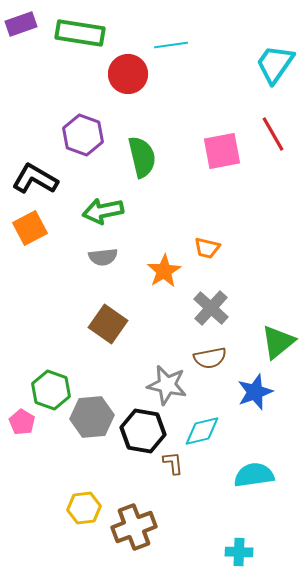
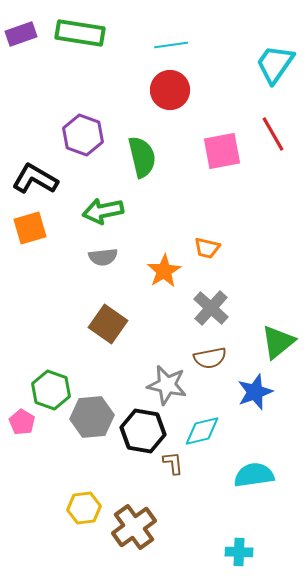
purple rectangle: moved 10 px down
red circle: moved 42 px right, 16 px down
orange square: rotated 12 degrees clockwise
brown cross: rotated 15 degrees counterclockwise
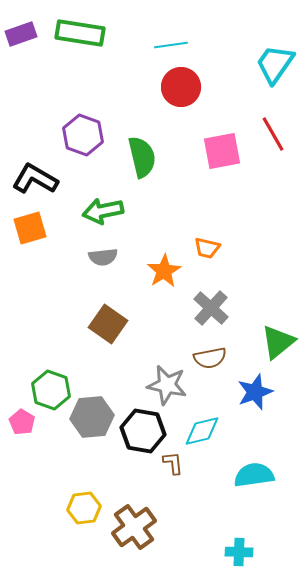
red circle: moved 11 px right, 3 px up
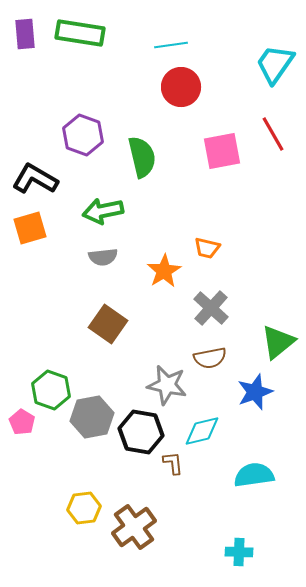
purple rectangle: moved 4 px right; rotated 76 degrees counterclockwise
gray hexagon: rotated 6 degrees counterclockwise
black hexagon: moved 2 px left, 1 px down
